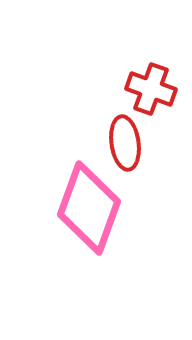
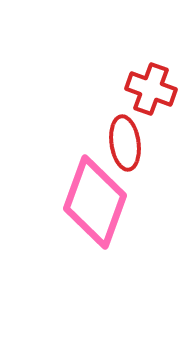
pink diamond: moved 6 px right, 6 px up
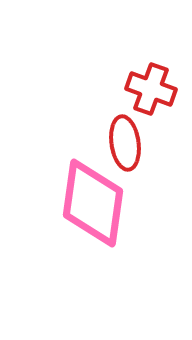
pink diamond: moved 2 px left, 1 px down; rotated 12 degrees counterclockwise
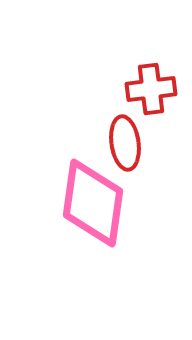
red cross: rotated 27 degrees counterclockwise
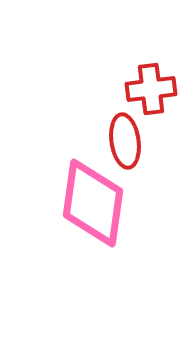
red ellipse: moved 2 px up
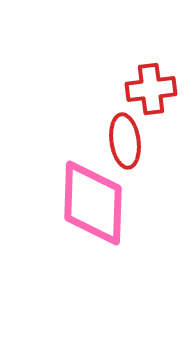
pink diamond: rotated 6 degrees counterclockwise
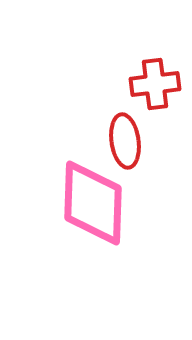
red cross: moved 4 px right, 5 px up
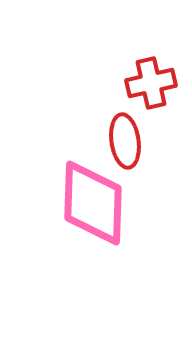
red cross: moved 4 px left, 1 px up; rotated 6 degrees counterclockwise
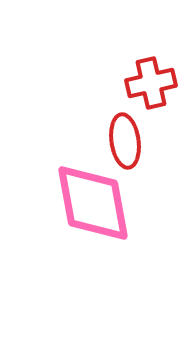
pink diamond: rotated 12 degrees counterclockwise
